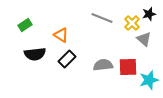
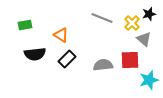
green rectangle: rotated 24 degrees clockwise
red square: moved 2 px right, 7 px up
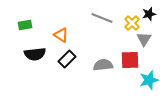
gray triangle: rotated 21 degrees clockwise
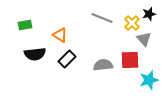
orange triangle: moved 1 px left
gray triangle: rotated 14 degrees counterclockwise
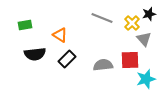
cyan star: moved 3 px left, 1 px up
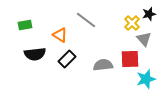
gray line: moved 16 px left, 2 px down; rotated 15 degrees clockwise
red square: moved 1 px up
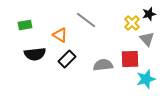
gray triangle: moved 3 px right
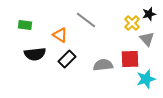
green rectangle: rotated 16 degrees clockwise
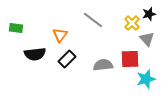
gray line: moved 7 px right
green rectangle: moved 9 px left, 3 px down
orange triangle: rotated 35 degrees clockwise
